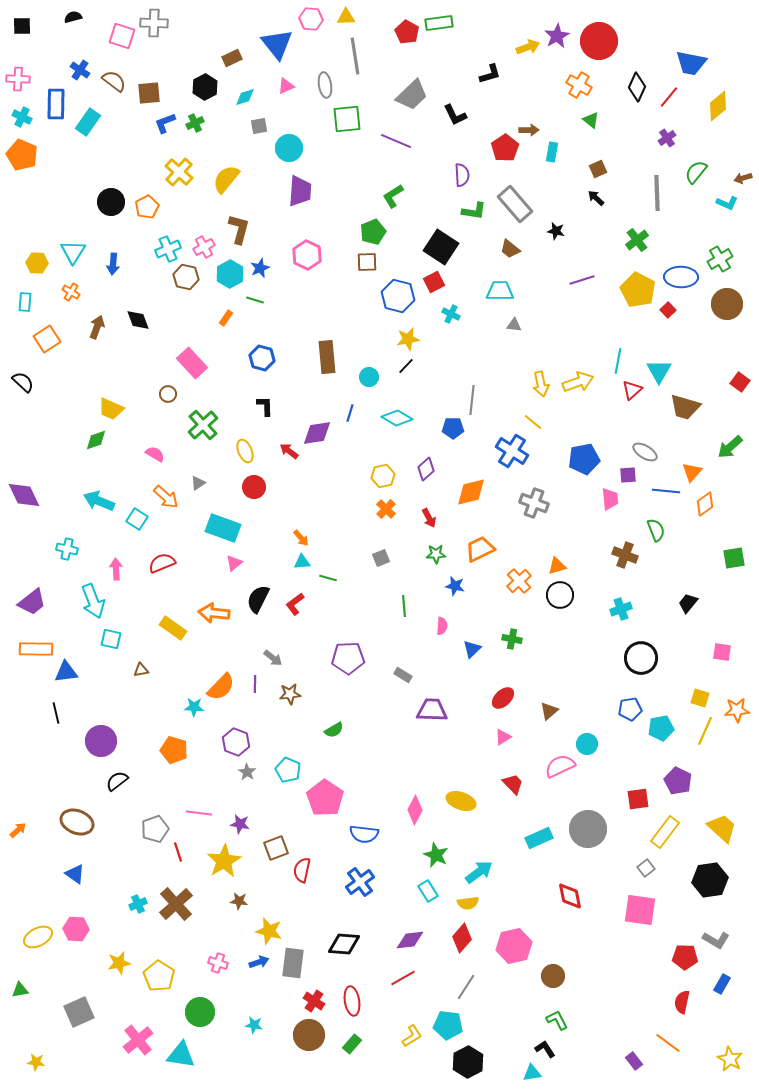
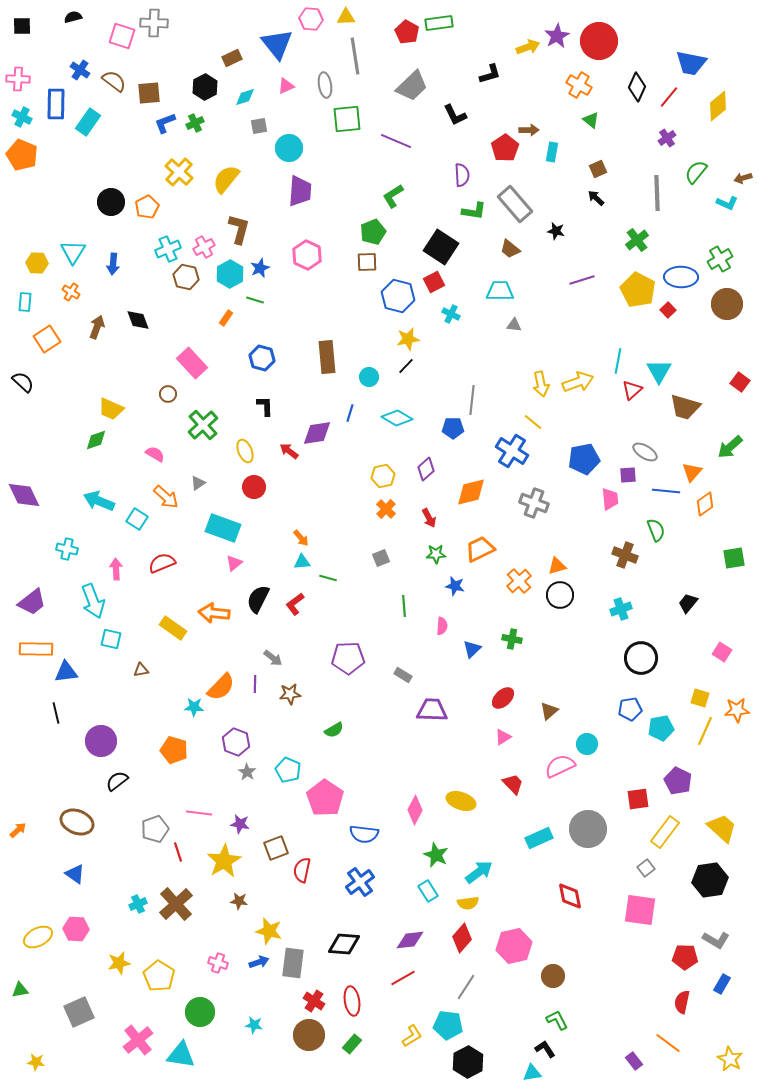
gray trapezoid at (412, 95): moved 9 px up
pink square at (722, 652): rotated 24 degrees clockwise
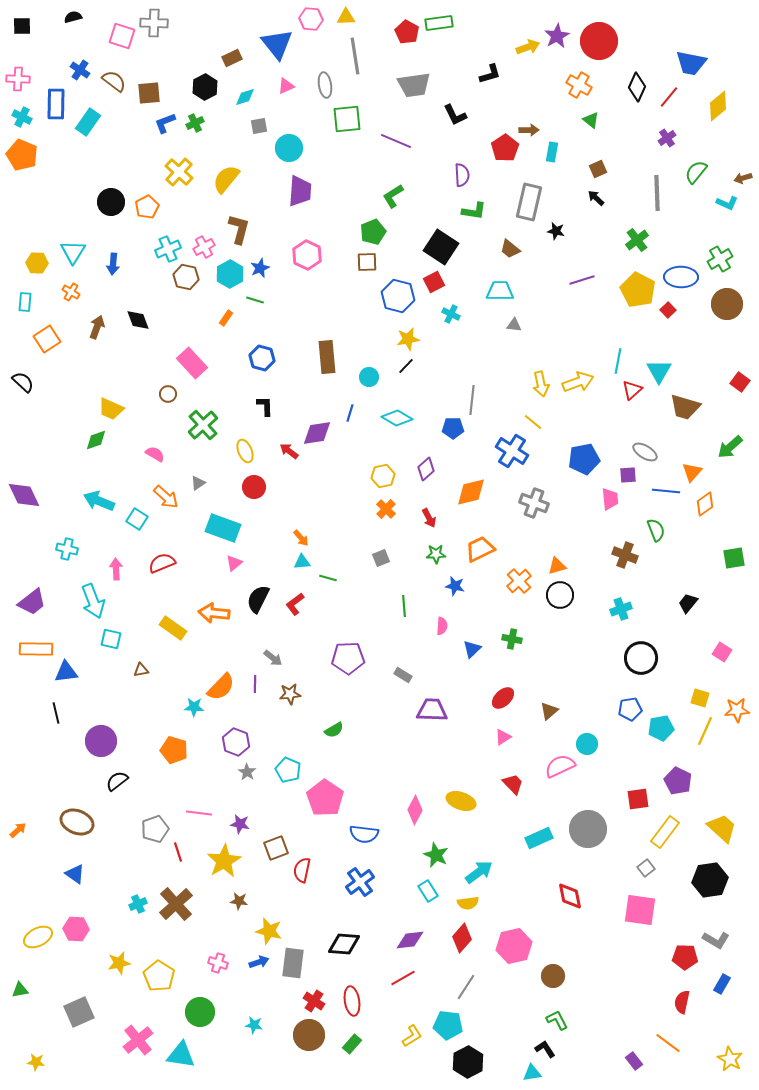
gray trapezoid at (412, 86): moved 2 px right, 1 px up; rotated 36 degrees clockwise
gray rectangle at (515, 204): moved 14 px right, 2 px up; rotated 54 degrees clockwise
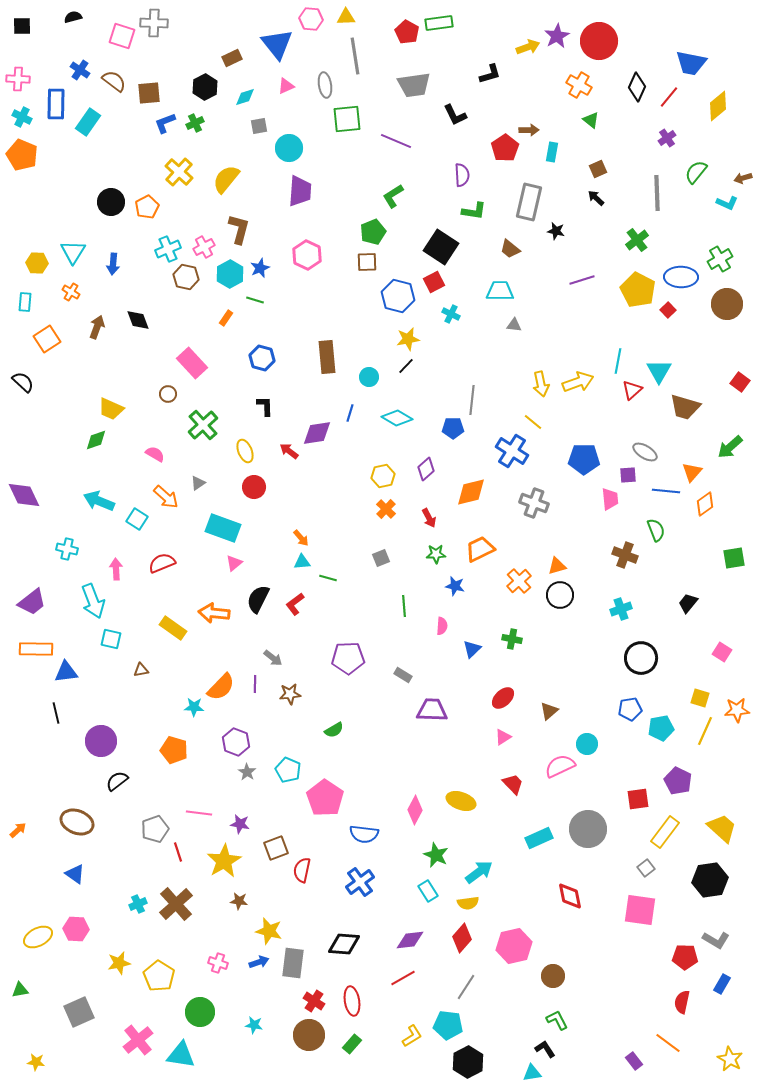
blue pentagon at (584, 459): rotated 12 degrees clockwise
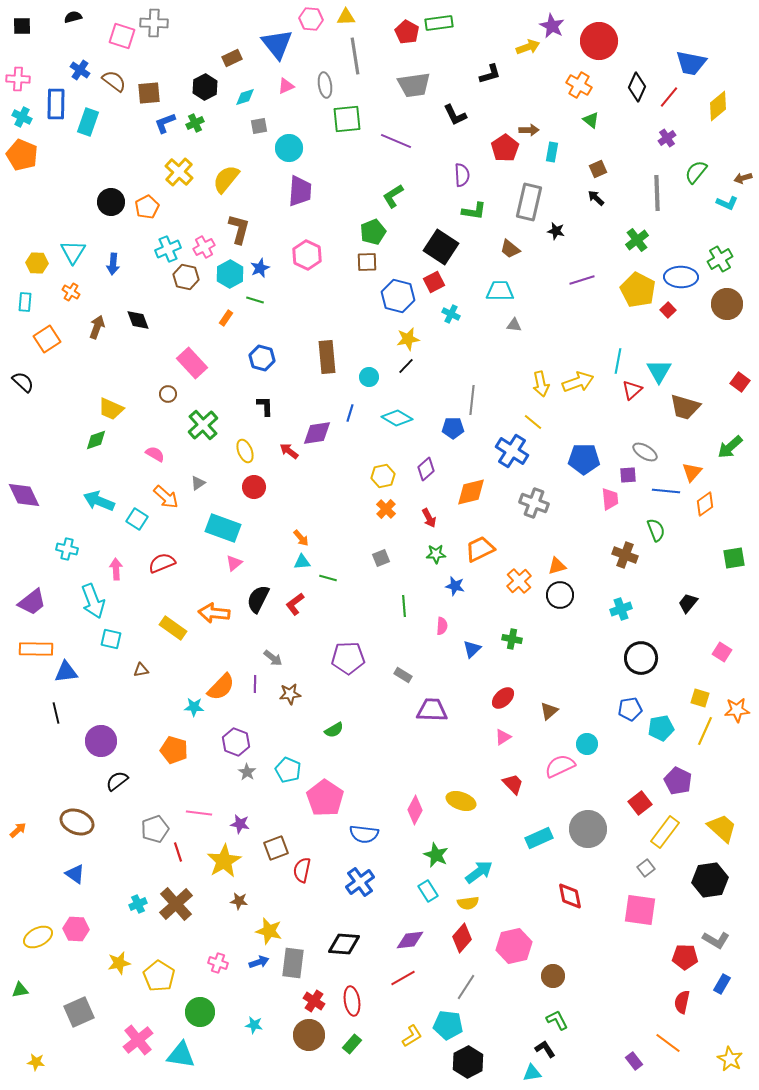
purple star at (557, 36): moved 5 px left, 10 px up; rotated 15 degrees counterclockwise
cyan rectangle at (88, 122): rotated 16 degrees counterclockwise
red square at (638, 799): moved 2 px right, 4 px down; rotated 30 degrees counterclockwise
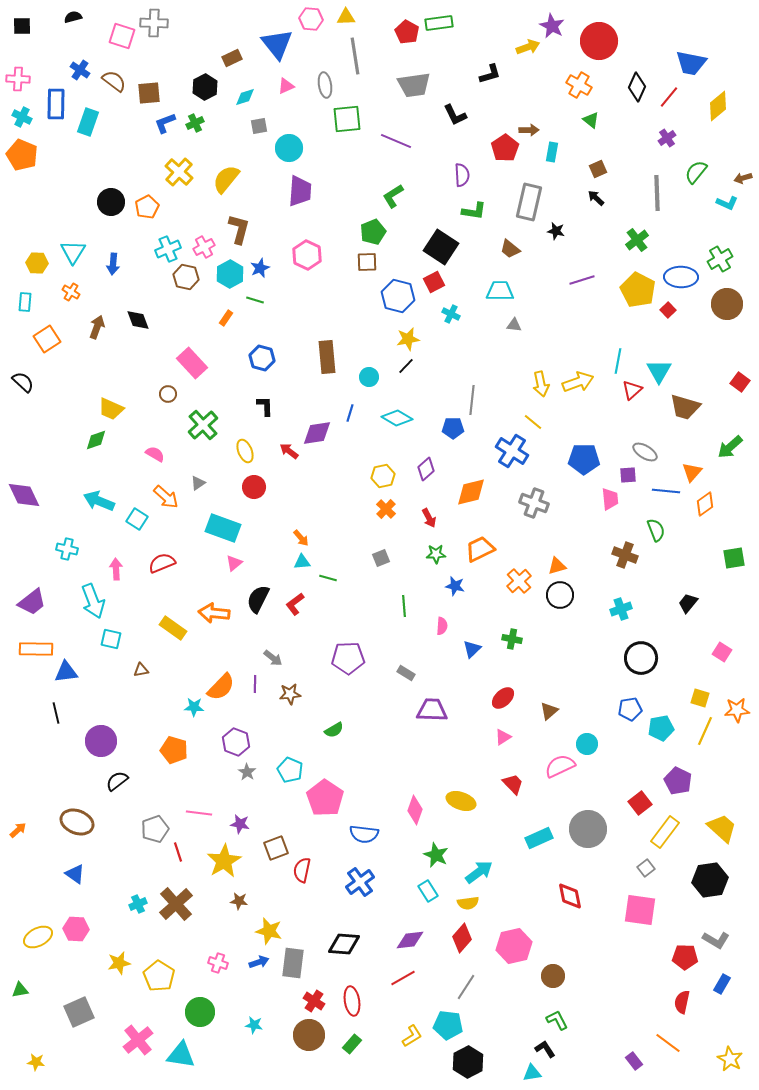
gray rectangle at (403, 675): moved 3 px right, 2 px up
cyan pentagon at (288, 770): moved 2 px right
pink diamond at (415, 810): rotated 8 degrees counterclockwise
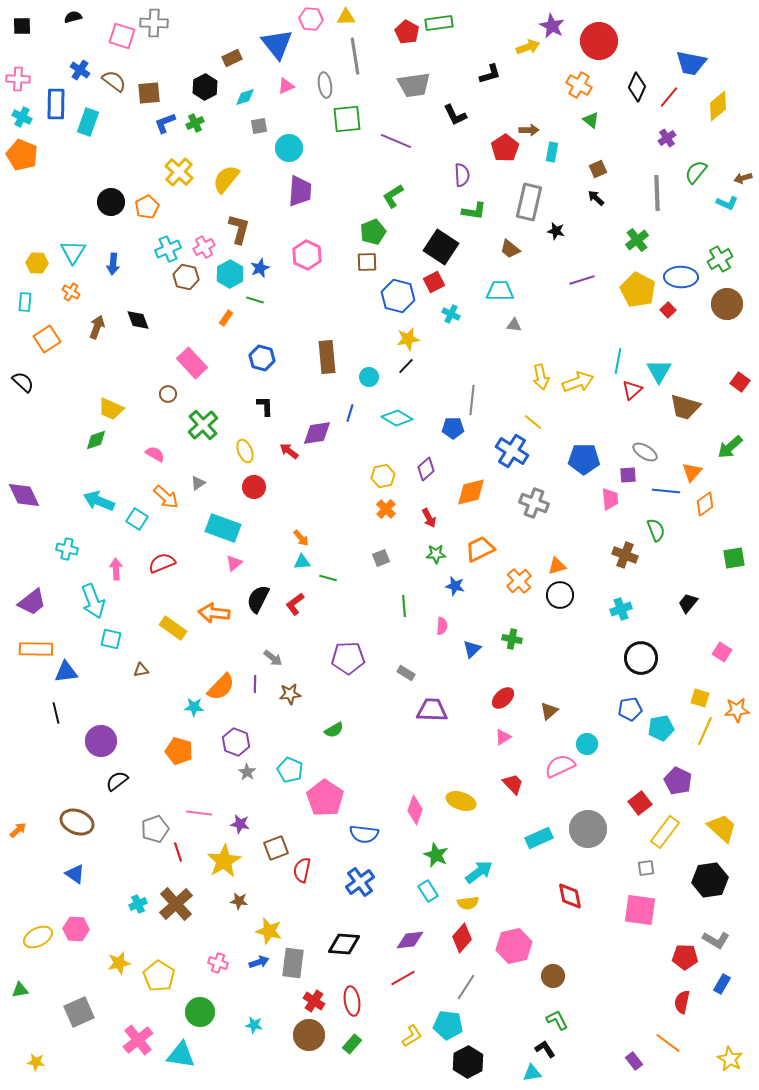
yellow arrow at (541, 384): moved 7 px up
orange pentagon at (174, 750): moved 5 px right, 1 px down
gray square at (646, 868): rotated 30 degrees clockwise
